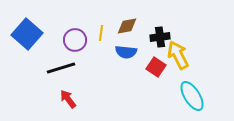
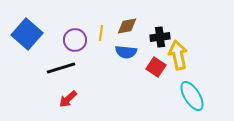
yellow arrow: rotated 16 degrees clockwise
red arrow: rotated 96 degrees counterclockwise
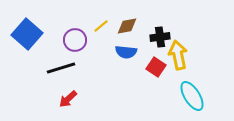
yellow line: moved 7 px up; rotated 42 degrees clockwise
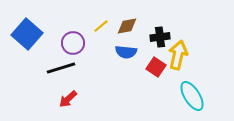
purple circle: moved 2 px left, 3 px down
yellow arrow: rotated 24 degrees clockwise
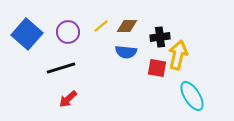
brown diamond: rotated 10 degrees clockwise
purple circle: moved 5 px left, 11 px up
red square: moved 1 px right, 1 px down; rotated 24 degrees counterclockwise
